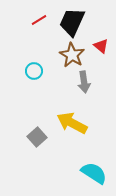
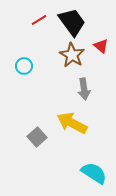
black trapezoid: rotated 120 degrees clockwise
cyan circle: moved 10 px left, 5 px up
gray arrow: moved 7 px down
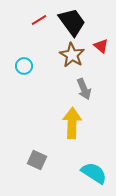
gray arrow: rotated 15 degrees counterclockwise
yellow arrow: rotated 64 degrees clockwise
gray square: moved 23 px down; rotated 24 degrees counterclockwise
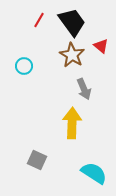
red line: rotated 28 degrees counterclockwise
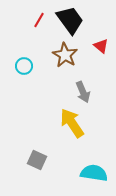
black trapezoid: moved 2 px left, 2 px up
brown star: moved 7 px left
gray arrow: moved 1 px left, 3 px down
yellow arrow: rotated 36 degrees counterclockwise
cyan semicircle: rotated 24 degrees counterclockwise
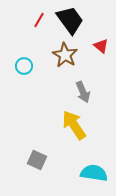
yellow arrow: moved 2 px right, 2 px down
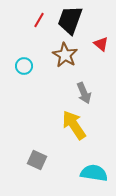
black trapezoid: rotated 124 degrees counterclockwise
red triangle: moved 2 px up
gray arrow: moved 1 px right, 1 px down
